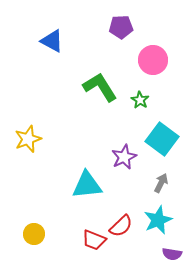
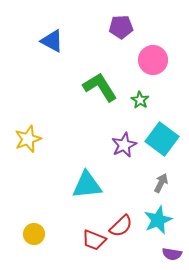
purple star: moved 12 px up
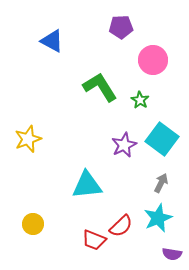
cyan star: moved 2 px up
yellow circle: moved 1 px left, 10 px up
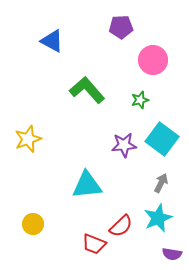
green L-shape: moved 13 px left, 3 px down; rotated 9 degrees counterclockwise
green star: rotated 24 degrees clockwise
purple star: rotated 20 degrees clockwise
red trapezoid: moved 4 px down
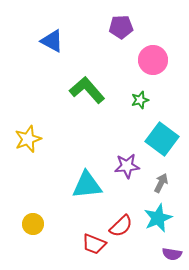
purple star: moved 3 px right, 21 px down
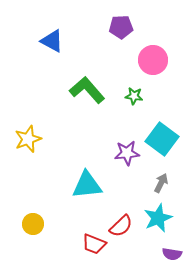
green star: moved 6 px left, 4 px up; rotated 24 degrees clockwise
purple star: moved 13 px up
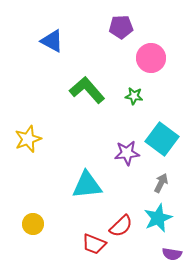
pink circle: moved 2 px left, 2 px up
